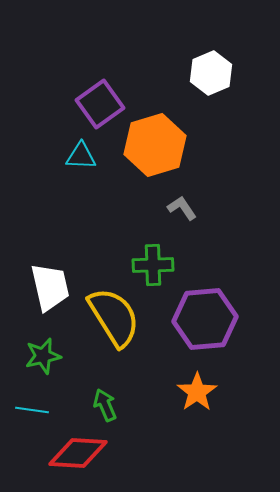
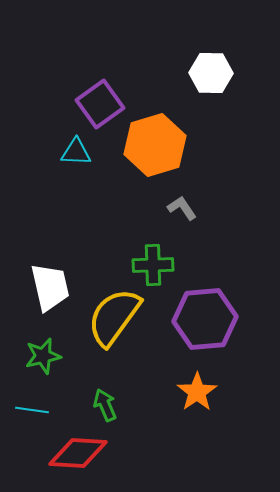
white hexagon: rotated 24 degrees clockwise
cyan triangle: moved 5 px left, 4 px up
yellow semicircle: rotated 112 degrees counterclockwise
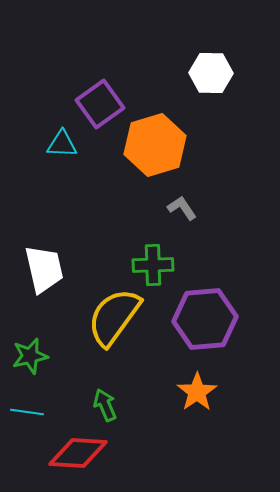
cyan triangle: moved 14 px left, 8 px up
white trapezoid: moved 6 px left, 18 px up
green star: moved 13 px left
cyan line: moved 5 px left, 2 px down
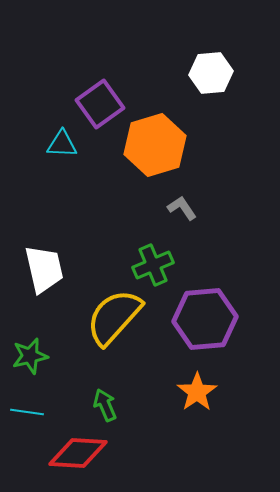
white hexagon: rotated 6 degrees counterclockwise
green cross: rotated 21 degrees counterclockwise
yellow semicircle: rotated 6 degrees clockwise
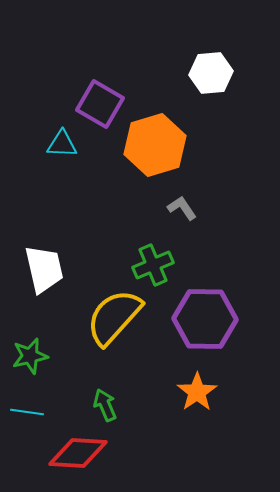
purple square: rotated 24 degrees counterclockwise
purple hexagon: rotated 6 degrees clockwise
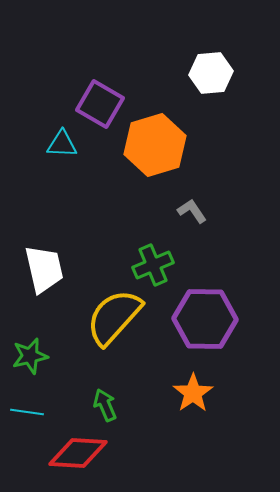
gray L-shape: moved 10 px right, 3 px down
orange star: moved 4 px left, 1 px down
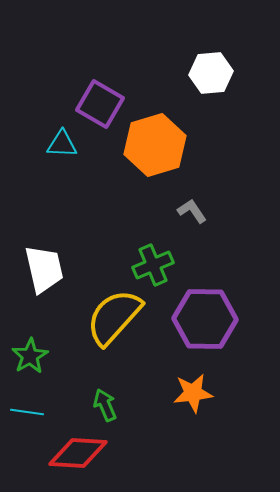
green star: rotated 18 degrees counterclockwise
orange star: rotated 27 degrees clockwise
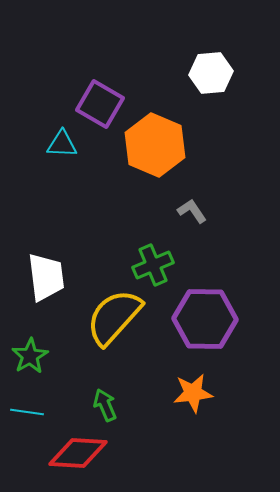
orange hexagon: rotated 20 degrees counterclockwise
white trapezoid: moved 2 px right, 8 px down; rotated 6 degrees clockwise
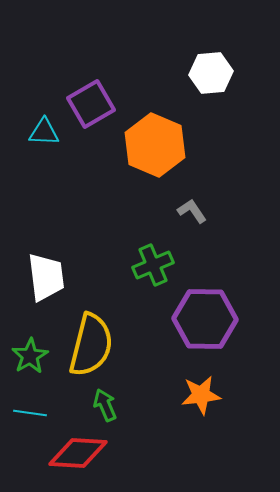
purple square: moved 9 px left; rotated 30 degrees clockwise
cyan triangle: moved 18 px left, 12 px up
yellow semicircle: moved 23 px left, 28 px down; rotated 152 degrees clockwise
orange star: moved 8 px right, 2 px down
cyan line: moved 3 px right, 1 px down
